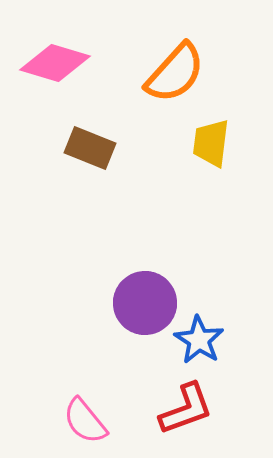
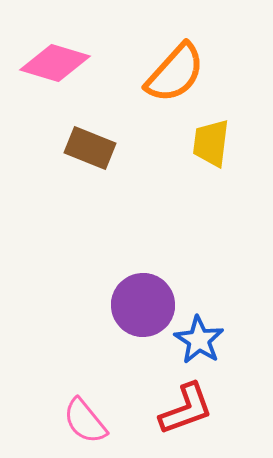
purple circle: moved 2 px left, 2 px down
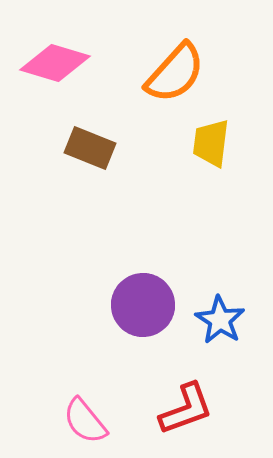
blue star: moved 21 px right, 20 px up
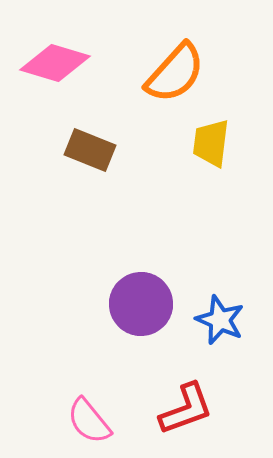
brown rectangle: moved 2 px down
purple circle: moved 2 px left, 1 px up
blue star: rotated 9 degrees counterclockwise
pink semicircle: moved 4 px right
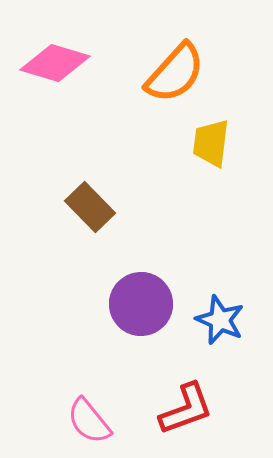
brown rectangle: moved 57 px down; rotated 24 degrees clockwise
